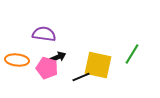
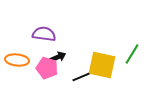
yellow square: moved 4 px right
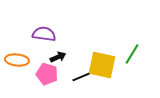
pink pentagon: moved 6 px down
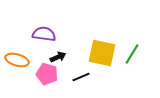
orange ellipse: rotated 10 degrees clockwise
yellow square: moved 12 px up
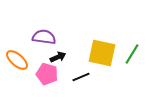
purple semicircle: moved 3 px down
orange ellipse: rotated 25 degrees clockwise
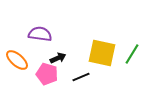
purple semicircle: moved 4 px left, 3 px up
black arrow: moved 1 px down
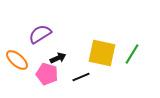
purple semicircle: rotated 40 degrees counterclockwise
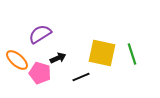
green line: rotated 50 degrees counterclockwise
pink pentagon: moved 7 px left, 1 px up
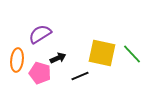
green line: rotated 25 degrees counterclockwise
orange ellipse: rotated 55 degrees clockwise
black line: moved 1 px left, 1 px up
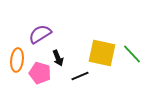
black arrow: rotated 91 degrees clockwise
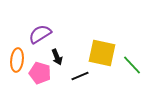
green line: moved 11 px down
black arrow: moved 1 px left, 1 px up
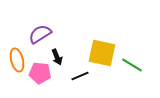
orange ellipse: rotated 20 degrees counterclockwise
green line: rotated 15 degrees counterclockwise
pink pentagon: rotated 10 degrees counterclockwise
